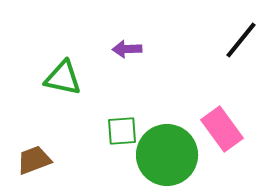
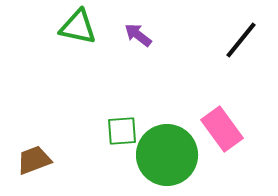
purple arrow: moved 11 px right, 14 px up; rotated 40 degrees clockwise
green triangle: moved 15 px right, 51 px up
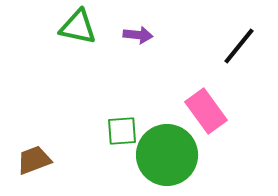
purple arrow: rotated 148 degrees clockwise
black line: moved 2 px left, 6 px down
pink rectangle: moved 16 px left, 18 px up
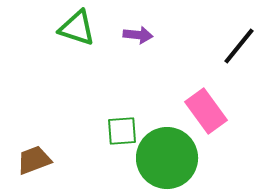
green triangle: moved 1 px left, 1 px down; rotated 6 degrees clockwise
green circle: moved 3 px down
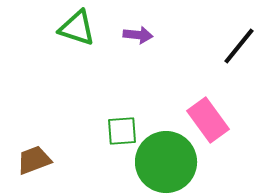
pink rectangle: moved 2 px right, 9 px down
green circle: moved 1 px left, 4 px down
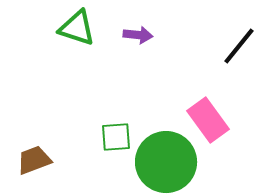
green square: moved 6 px left, 6 px down
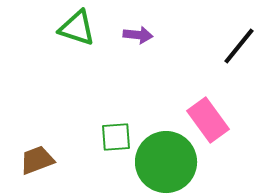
brown trapezoid: moved 3 px right
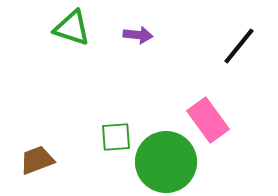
green triangle: moved 5 px left
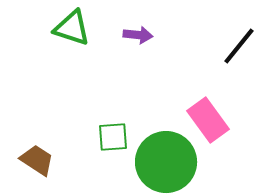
green square: moved 3 px left
brown trapezoid: rotated 54 degrees clockwise
